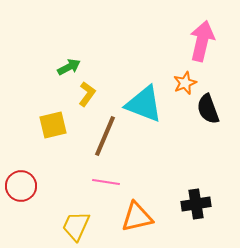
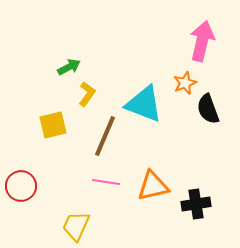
orange triangle: moved 16 px right, 31 px up
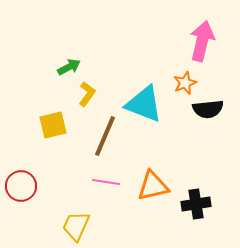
black semicircle: rotated 76 degrees counterclockwise
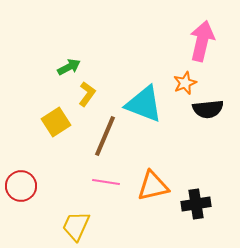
yellow square: moved 3 px right, 3 px up; rotated 20 degrees counterclockwise
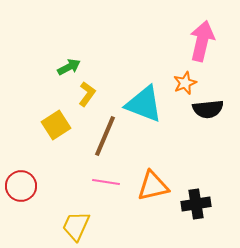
yellow square: moved 3 px down
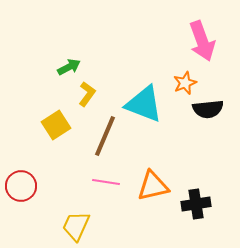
pink arrow: rotated 147 degrees clockwise
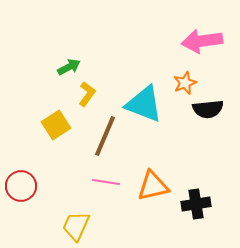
pink arrow: rotated 102 degrees clockwise
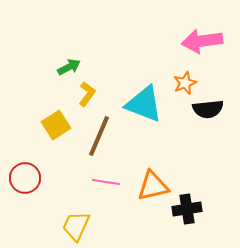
brown line: moved 6 px left
red circle: moved 4 px right, 8 px up
black cross: moved 9 px left, 5 px down
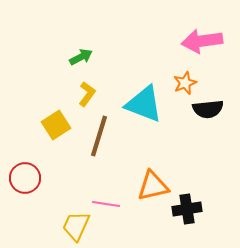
green arrow: moved 12 px right, 10 px up
brown line: rotated 6 degrees counterclockwise
pink line: moved 22 px down
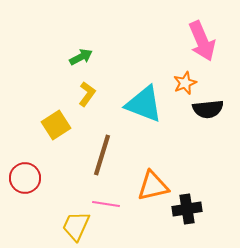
pink arrow: rotated 105 degrees counterclockwise
brown line: moved 3 px right, 19 px down
